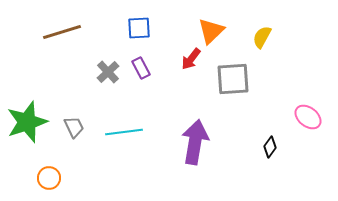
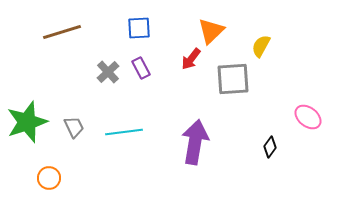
yellow semicircle: moved 1 px left, 9 px down
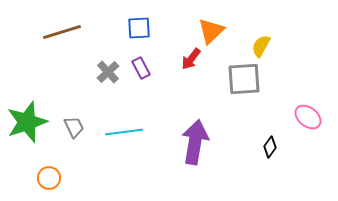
gray square: moved 11 px right
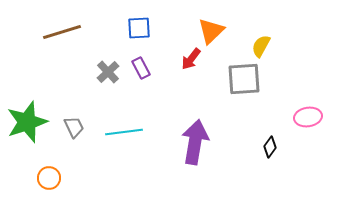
pink ellipse: rotated 48 degrees counterclockwise
